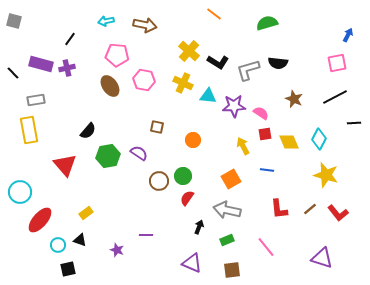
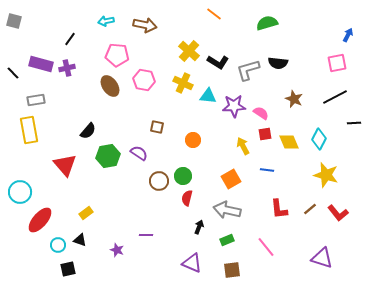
red semicircle at (187, 198): rotated 21 degrees counterclockwise
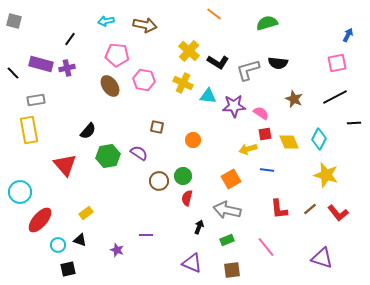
yellow arrow at (243, 146): moved 5 px right, 3 px down; rotated 78 degrees counterclockwise
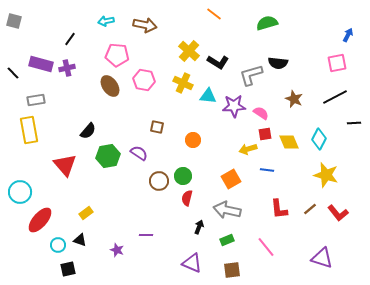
gray L-shape at (248, 70): moved 3 px right, 5 px down
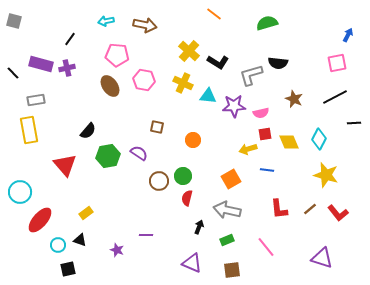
pink semicircle at (261, 113): rotated 133 degrees clockwise
